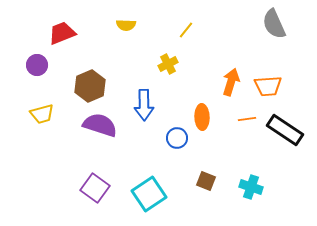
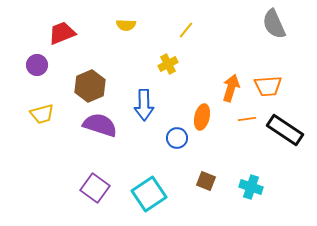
orange arrow: moved 6 px down
orange ellipse: rotated 15 degrees clockwise
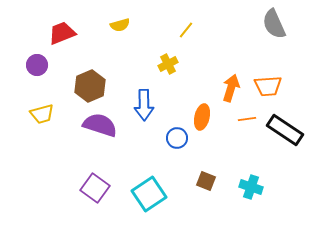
yellow semicircle: moved 6 px left; rotated 18 degrees counterclockwise
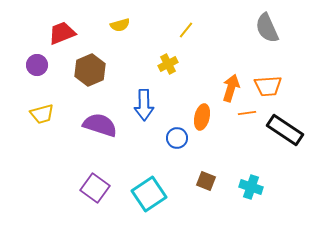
gray semicircle: moved 7 px left, 4 px down
brown hexagon: moved 16 px up
orange line: moved 6 px up
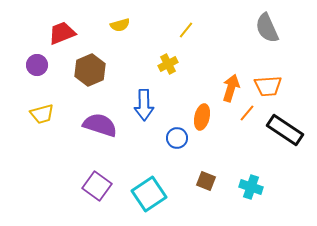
orange line: rotated 42 degrees counterclockwise
purple square: moved 2 px right, 2 px up
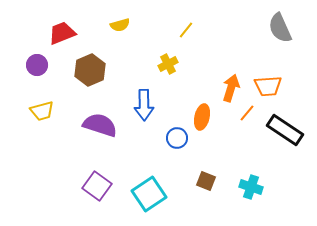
gray semicircle: moved 13 px right
yellow trapezoid: moved 3 px up
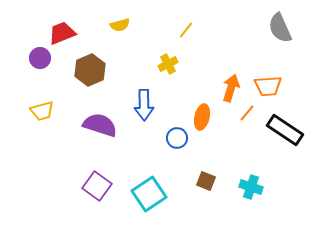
purple circle: moved 3 px right, 7 px up
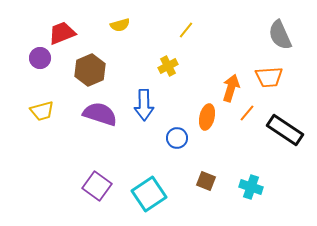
gray semicircle: moved 7 px down
yellow cross: moved 2 px down
orange trapezoid: moved 1 px right, 9 px up
orange ellipse: moved 5 px right
purple semicircle: moved 11 px up
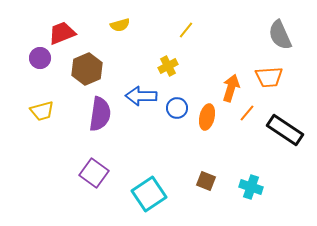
brown hexagon: moved 3 px left, 1 px up
blue arrow: moved 3 px left, 9 px up; rotated 92 degrees clockwise
purple semicircle: rotated 80 degrees clockwise
blue circle: moved 30 px up
purple square: moved 3 px left, 13 px up
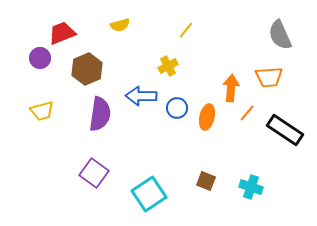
orange arrow: rotated 12 degrees counterclockwise
